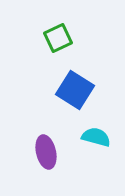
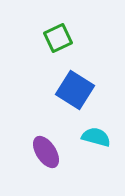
purple ellipse: rotated 20 degrees counterclockwise
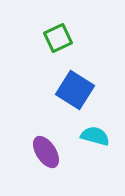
cyan semicircle: moved 1 px left, 1 px up
